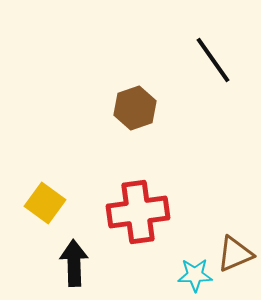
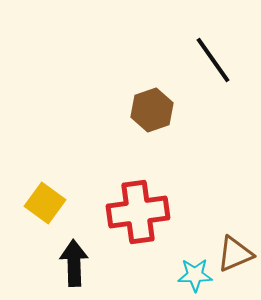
brown hexagon: moved 17 px right, 2 px down
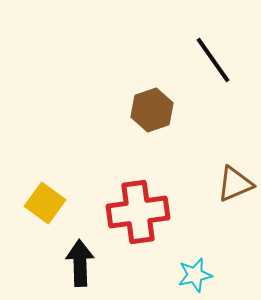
brown triangle: moved 70 px up
black arrow: moved 6 px right
cyan star: rotated 12 degrees counterclockwise
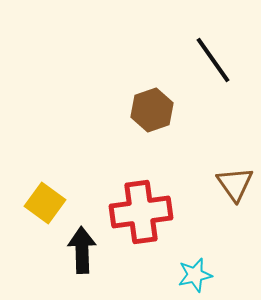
brown triangle: rotated 42 degrees counterclockwise
red cross: moved 3 px right
black arrow: moved 2 px right, 13 px up
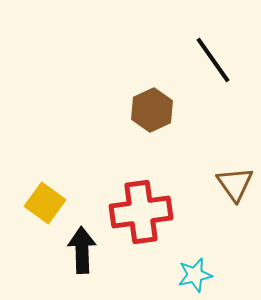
brown hexagon: rotated 6 degrees counterclockwise
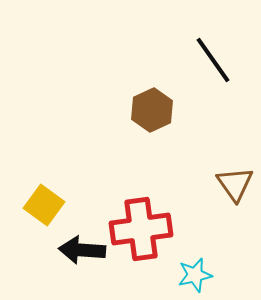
yellow square: moved 1 px left, 2 px down
red cross: moved 17 px down
black arrow: rotated 84 degrees counterclockwise
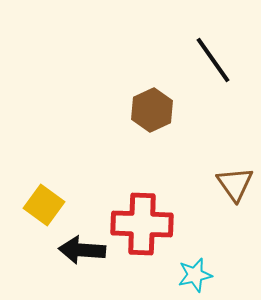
red cross: moved 1 px right, 5 px up; rotated 10 degrees clockwise
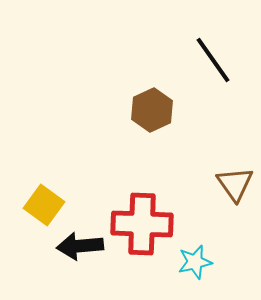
black arrow: moved 2 px left, 4 px up; rotated 9 degrees counterclockwise
cyan star: moved 13 px up
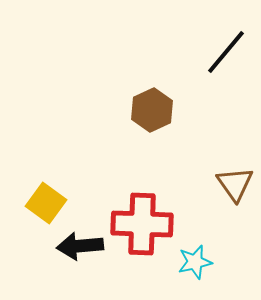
black line: moved 13 px right, 8 px up; rotated 75 degrees clockwise
yellow square: moved 2 px right, 2 px up
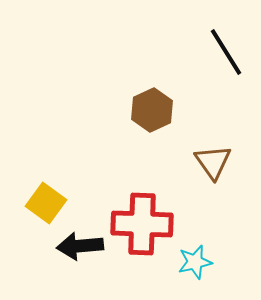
black line: rotated 72 degrees counterclockwise
brown triangle: moved 22 px left, 22 px up
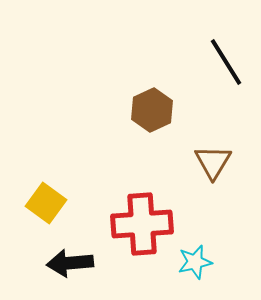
black line: moved 10 px down
brown triangle: rotated 6 degrees clockwise
red cross: rotated 6 degrees counterclockwise
black arrow: moved 10 px left, 17 px down
